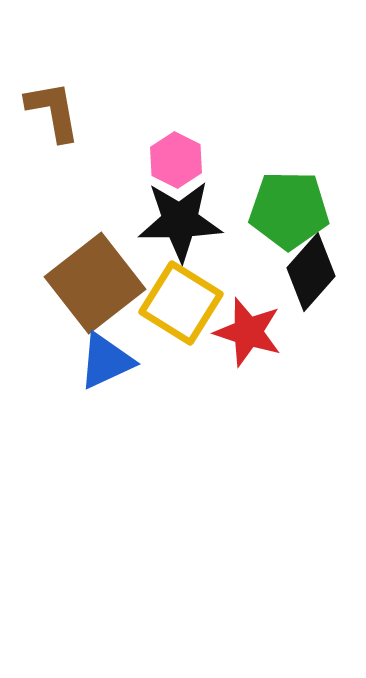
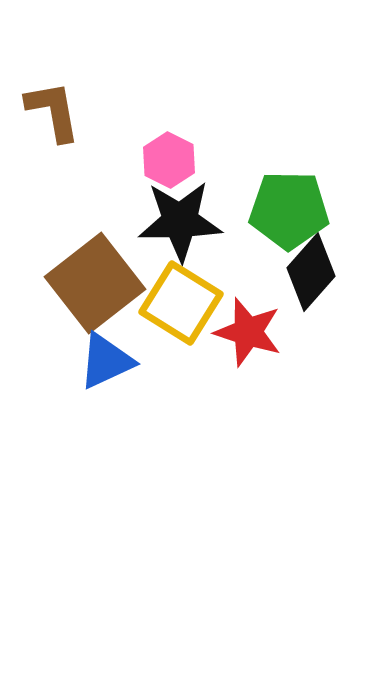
pink hexagon: moved 7 px left
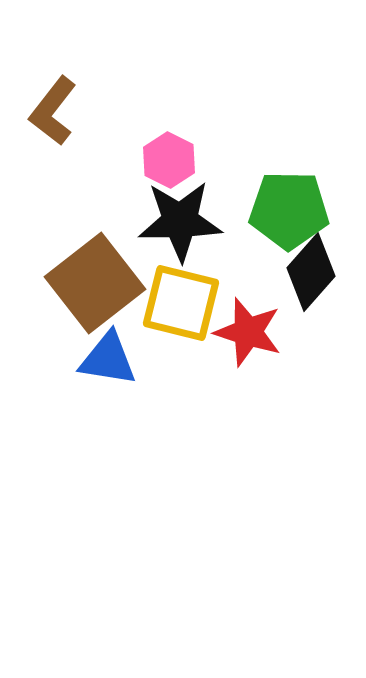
brown L-shape: rotated 132 degrees counterclockwise
yellow square: rotated 18 degrees counterclockwise
blue triangle: moved 2 px right, 2 px up; rotated 34 degrees clockwise
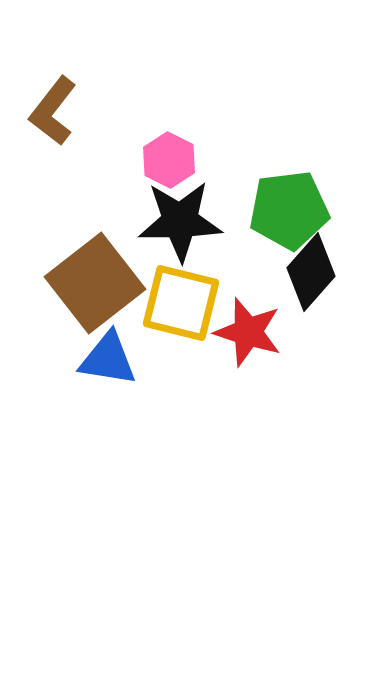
green pentagon: rotated 8 degrees counterclockwise
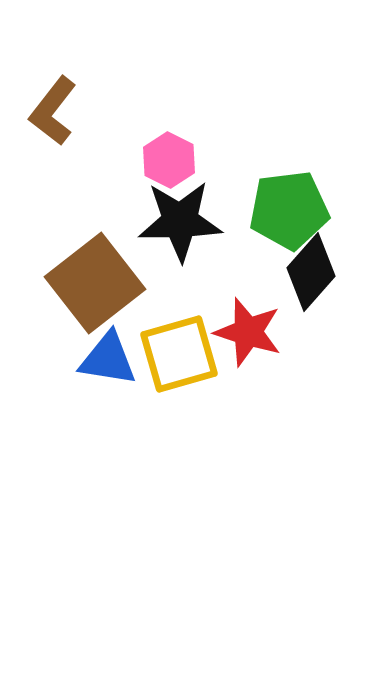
yellow square: moved 2 px left, 51 px down; rotated 30 degrees counterclockwise
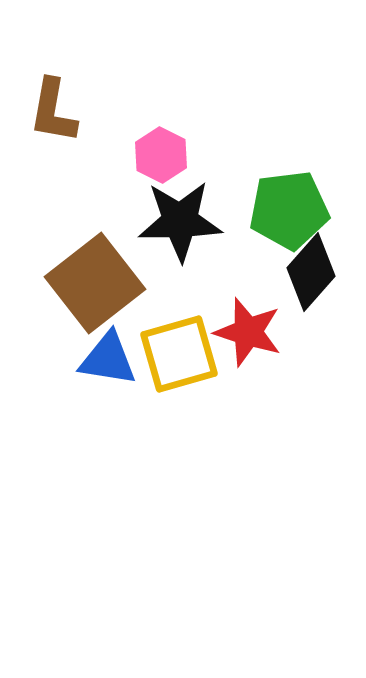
brown L-shape: rotated 28 degrees counterclockwise
pink hexagon: moved 8 px left, 5 px up
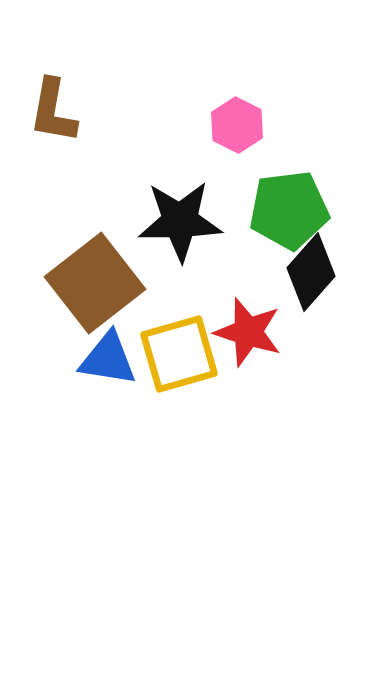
pink hexagon: moved 76 px right, 30 px up
